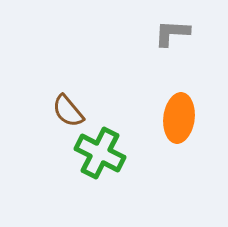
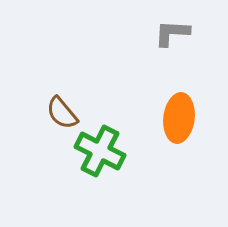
brown semicircle: moved 6 px left, 2 px down
green cross: moved 2 px up
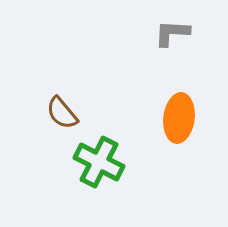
green cross: moved 1 px left, 11 px down
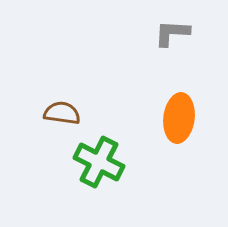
brown semicircle: rotated 138 degrees clockwise
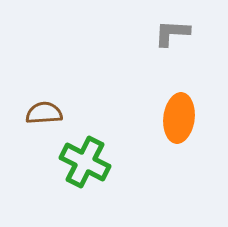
brown semicircle: moved 18 px left; rotated 12 degrees counterclockwise
green cross: moved 14 px left
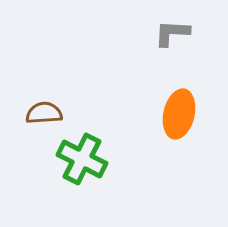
orange ellipse: moved 4 px up; rotated 6 degrees clockwise
green cross: moved 3 px left, 3 px up
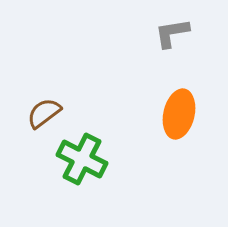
gray L-shape: rotated 12 degrees counterclockwise
brown semicircle: rotated 33 degrees counterclockwise
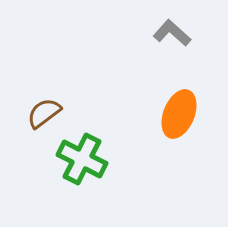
gray L-shape: rotated 51 degrees clockwise
orange ellipse: rotated 9 degrees clockwise
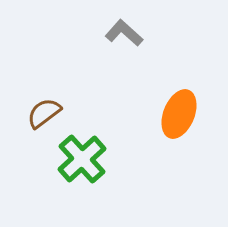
gray L-shape: moved 48 px left
green cross: rotated 21 degrees clockwise
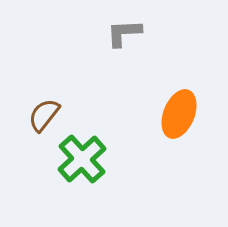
gray L-shape: rotated 45 degrees counterclockwise
brown semicircle: moved 2 px down; rotated 15 degrees counterclockwise
